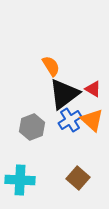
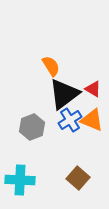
orange triangle: rotated 20 degrees counterclockwise
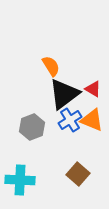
brown square: moved 4 px up
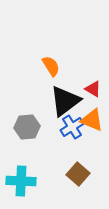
black triangle: moved 1 px right, 7 px down
blue cross: moved 2 px right, 7 px down
gray hexagon: moved 5 px left; rotated 15 degrees clockwise
cyan cross: moved 1 px right, 1 px down
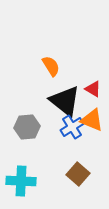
black triangle: rotated 44 degrees counterclockwise
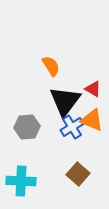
black triangle: rotated 28 degrees clockwise
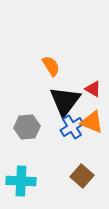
orange triangle: moved 2 px down
brown square: moved 4 px right, 2 px down
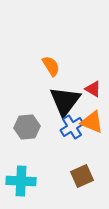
brown square: rotated 25 degrees clockwise
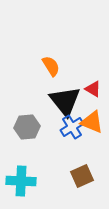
black triangle: rotated 16 degrees counterclockwise
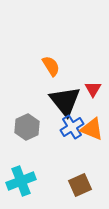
red triangle: rotated 30 degrees clockwise
orange triangle: moved 7 px down
gray hexagon: rotated 20 degrees counterclockwise
brown square: moved 2 px left, 9 px down
cyan cross: rotated 24 degrees counterclockwise
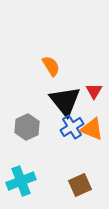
red triangle: moved 1 px right, 2 px down
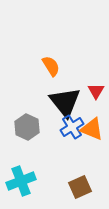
red triangle: moved 2 px right
black triangle: moved 1 px down
gray hexagon: rotated 10 degrees counterclockwise
brown square: moved 2 px down
